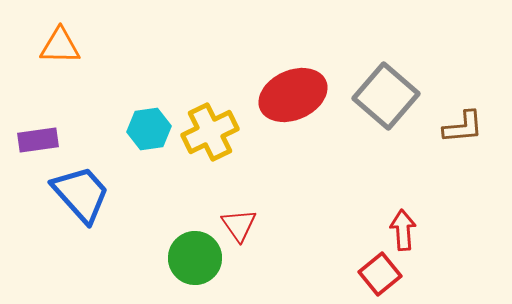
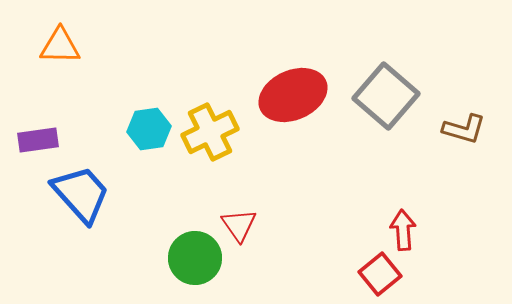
brown L-shape: moved 1 px right, 2 px down; rotated 21 degrees clockwise
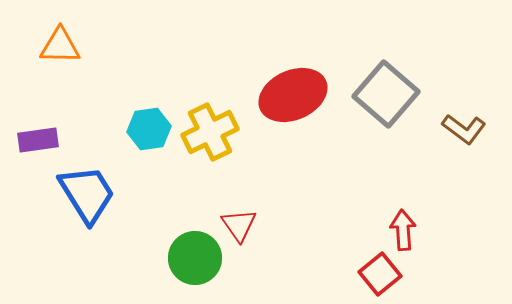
gray square: moved 2 px up
brown L-shape: rotated 21 degrees clockwise
blue trapezoid: moved 6 px right; rotated 10 degrees clockwise
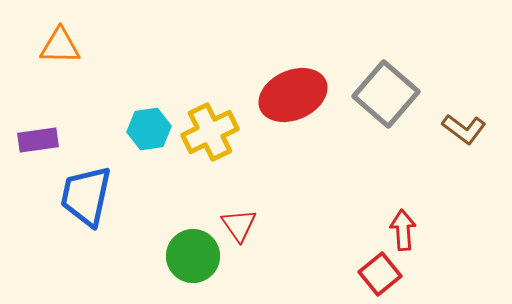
blue trapezoid: moved 1 px left, 2 px down; rotated 136 degrees counterclockwise
green circle: moved 2 px left, 2 px up
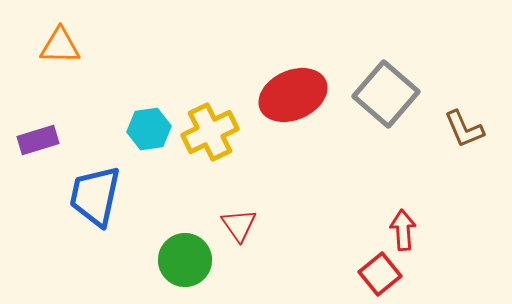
brown L-shape: rotated 30 degrees clockwise
purple rectangle: rotated 9 degrees counterclockwise
blue trapezoid: moved 9 px right
green circle: moved 8 px left, 4 px down
